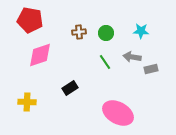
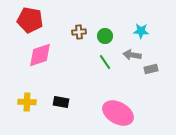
green circle: moved 1 px left, 3 px down
gray arrow: moved 2 px up
black rectangle: moved 9 px left, 14 px down; rotated 42 degrees clockwise
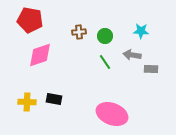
gray rectangle: rotated 16 degrees clockwise
black rectangle: moved 7 px left, 3 px up
pink ellipse: moved 6 px left, 1 px down; rotated 8 degrees counterclockwise
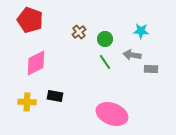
red pentagon: rotated 10 degrees clockwise
brown cross: rotated 32 degrees counterclockwise
green circle: moved 3 px down
pink diamond: moved 4 px left, 8 px down; rotated 8 degrees counterclockwise
black rectangle: moved 1 px right, 3 px up
